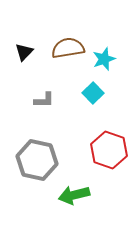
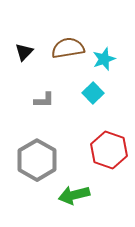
gray hexagon: rotated 18 degrees clockwise
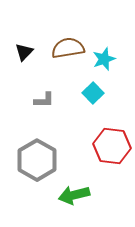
red hexagon: moved 3 px right, 4 px up; rotated 12 degrees counterclockwise
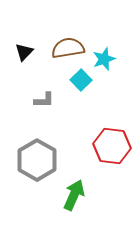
cyan square: moved 12 px left, 13 px up
green arrow: rotated 128 degrees clockwise
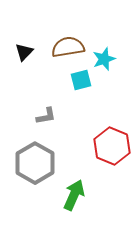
brown semicircle: moved 1 px up
cyan square: rotated 30 degrees clockwise
gray L-shape: moved 2 px right, 16 px down; rotated 10 degrees counterclockwise
red hexagon: rotated 15 degrees clockwise
gray hexagon: moved 2 px left, 3 px down
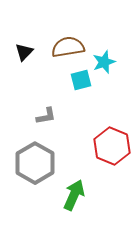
cyan star: moved 3 px down
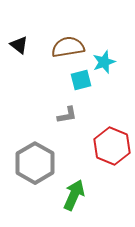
black triangle: moved 5 px left, 7 px up; rotated 36 degrees counterclockwise
gray L-shape: moved 21 px right, 1 px up
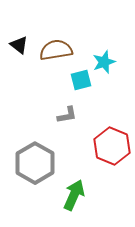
brown semicircle: moved 12 px left, 3 px down
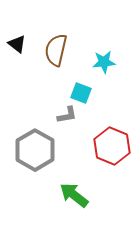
black triangle: moved 2 px left, 1 px up
brown semicircle: rotated 68 degrees counterclockwise
cyan star: rotated 15 degrees clockwise
cyan square: moved 13 px down; rotated 35 degrees clockwise
gray hexagon: moved 13 px up
green arrow: rotated 76 degrees counterclockwise
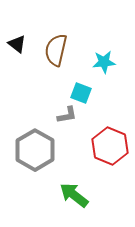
red hexagon: moved 2 px left
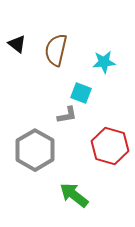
red hexagon: rotated 6 degrees counterclockwise
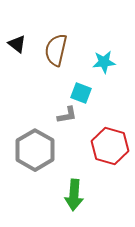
green arrow: rotated 124 degrees counterclockwise
